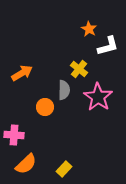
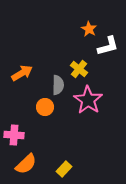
gray semicircle: moved 6 px left, 5 px up
pink star: moved 10 px left, 3 px down
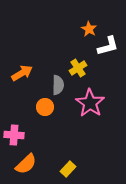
yellow cross: moved 1 px left, 1 px up; rotated 18 degrees clockwise
pink star: moved 2 px right, 3 px down
yellow rectangle: moved 4 px right
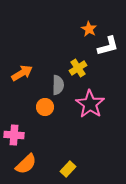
pink star: moved 1 px down
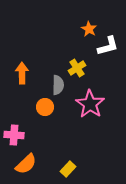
yellow cross: moved 1 px left
orange arrow: rotated 60 degrees counterclockwise
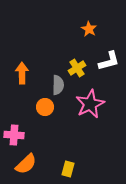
white L-shape: moved 1 px right, 15 px down
pink star: rotated 12 degrees clockwise
yellow rectangle: rotated 28 degrees counterclockwise
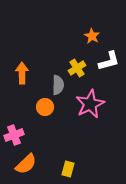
orange star: moved 3 px right, 7 px down
pink cross: rotated 24 degrees counterclockwise
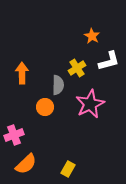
yellow rectangle: rotated 14 degrees clockwise
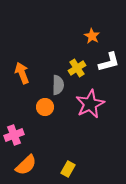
white L-shape: moved 1 px down
orange arrow: rotated 20 degrees counterclockwise
orange semicircle: moved 1 px down
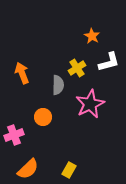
orange circle: moved 2 px left, 10 px down
orange semicircle: moved 2 px right, 4 px down
yellow rectangle: moved 1 px right, 1 px down
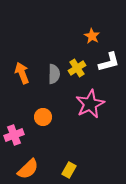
gray semicircle: moved 4 px left, 11 px up
